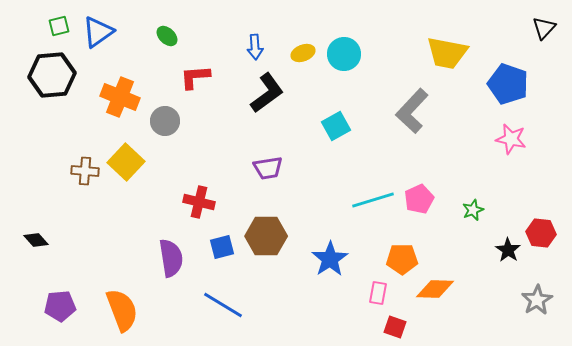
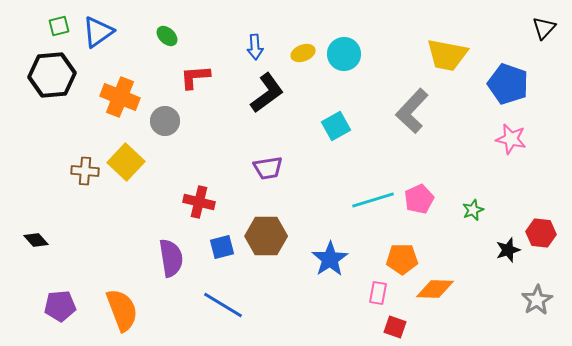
yellow trapezoid: moved 2 px down
black star: rotated 20 degrees clockwise
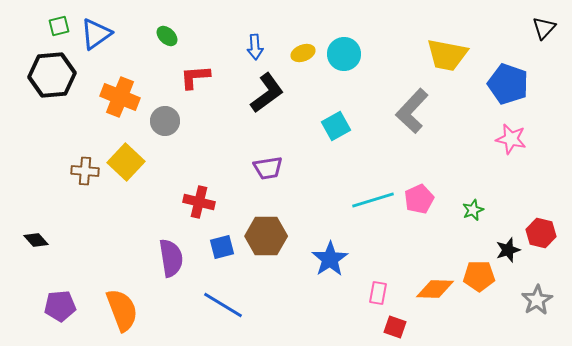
blue triangle: moved 2 px left, 2 px down
red hexagon: rotated 8 degrees clockwise
orange pentagon: moved 77 px right, 17 px down
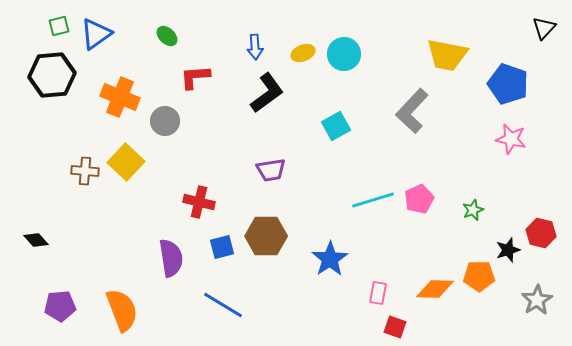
purple trapezoid: moved 3 px right, 2 px down
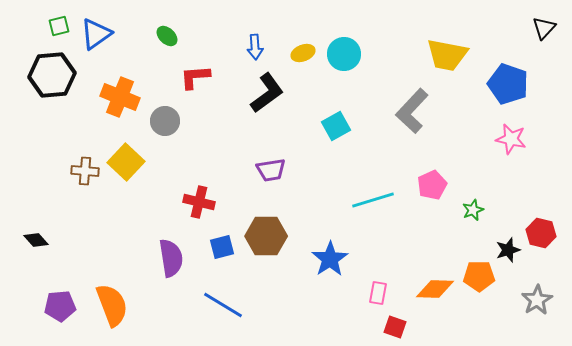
pink pentagon: moved 13 px right, 14 px up
orange semicircle: moved 10 px left, 5 px up
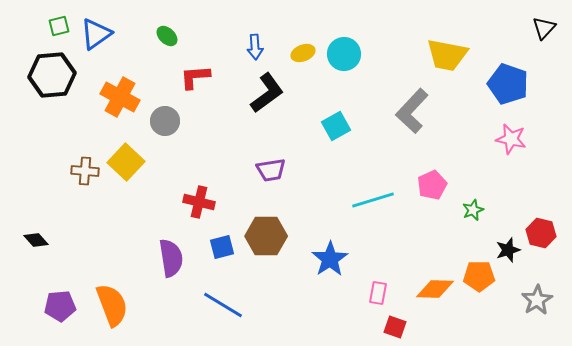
orange cross: rotated 6 degrees clockwise
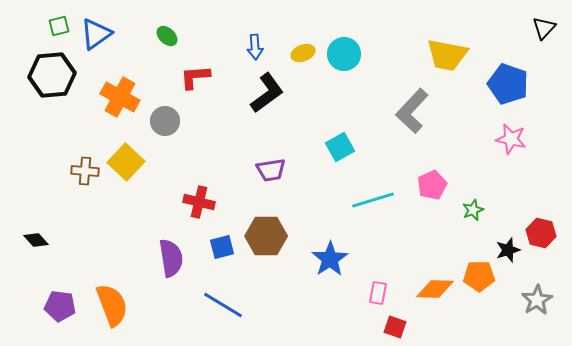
cyan square: moved 4 px right, 21 px down
purple pentagon: rotated 12 degrees clockwise
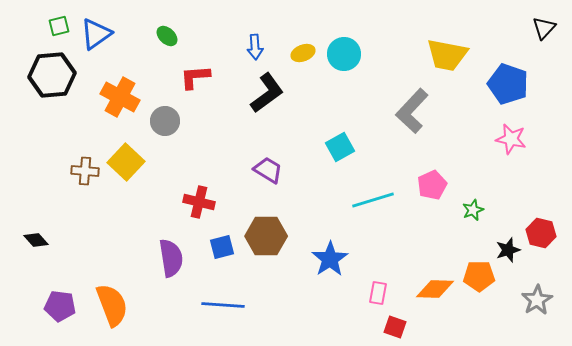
purple trapezoid: moved 3 px left; rotated 140 degrees counterclockwise
blue line: rotated 27 degrees counterclockwise
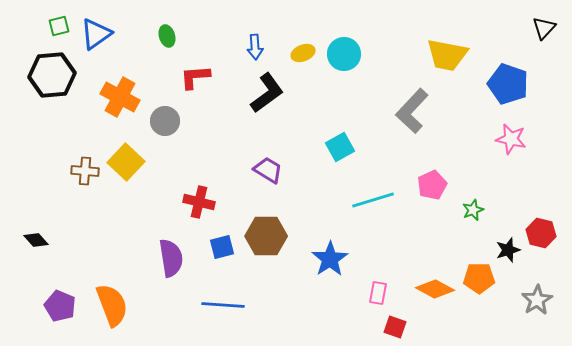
green ellipse: rotated 30 degrees clockwise
orange pentagon: moved 2 px down
orange diamond: rotated 27 degrees clockwise
purple pentagon: rotated 16 degrees clockwise
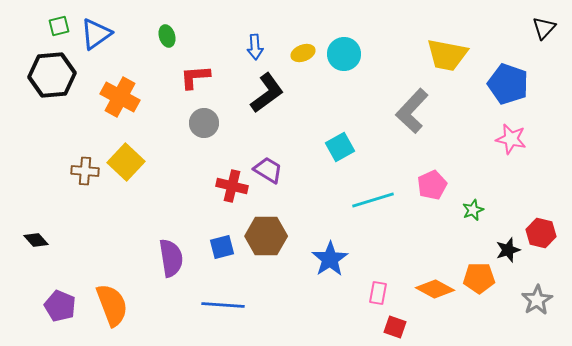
gray circle: moved 39 px right, 2 px down
red cross: moved 33 px right, 16 px up
